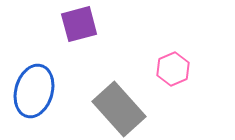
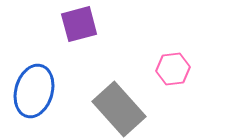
pink hexagon: rotated 16 degrees clockwise
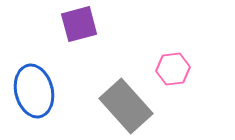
blue ellipse: rotated 30 degrees counterclockwise
gray rectangle: moved 7 px right, 3 px up
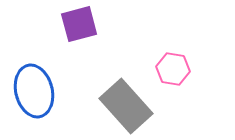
pink hexagon: rotated 16 degrees clockwise
